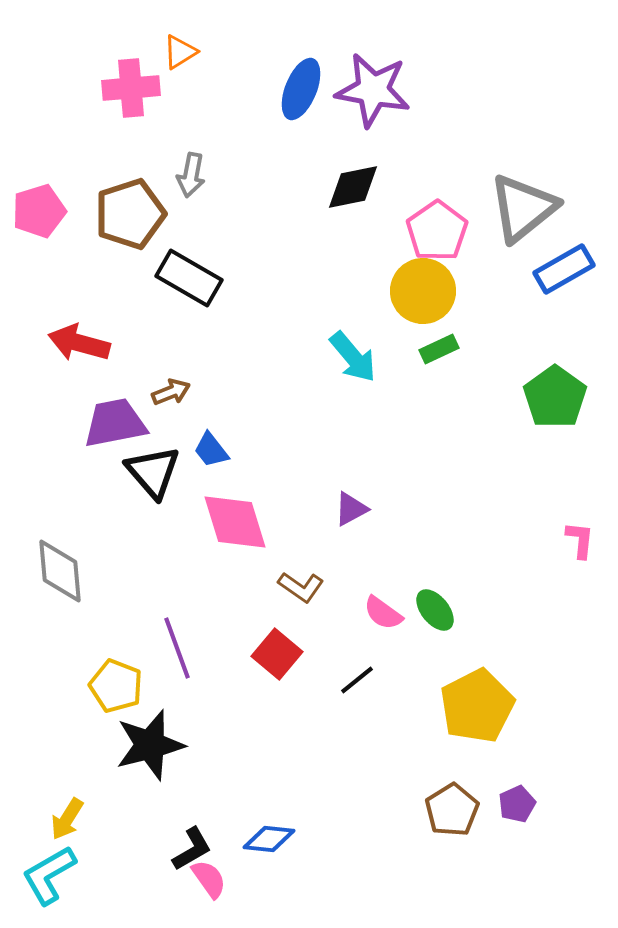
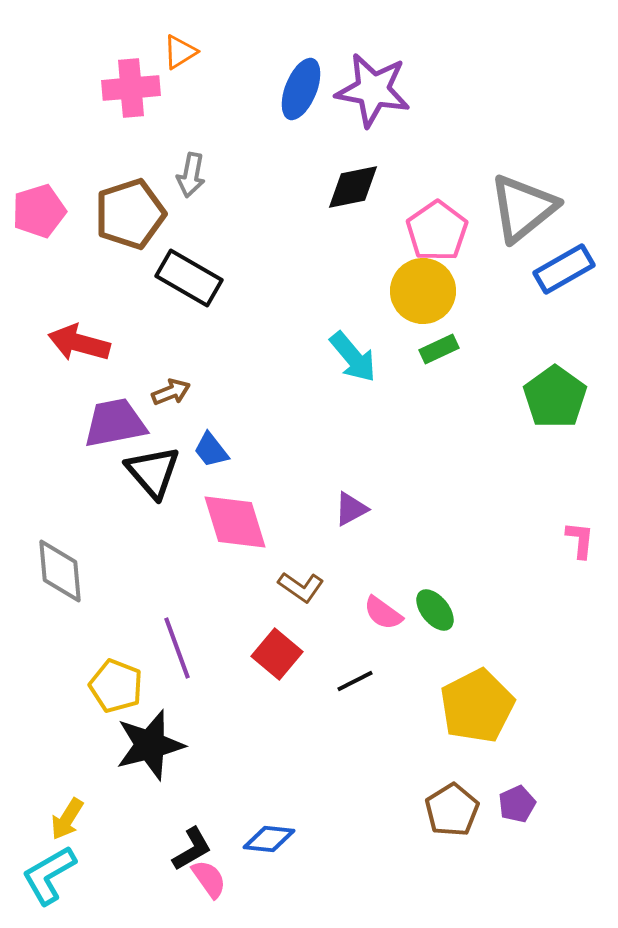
black line at (357, 680): moved 2 px left, 1 px down; rotated 12 degrees clockwise
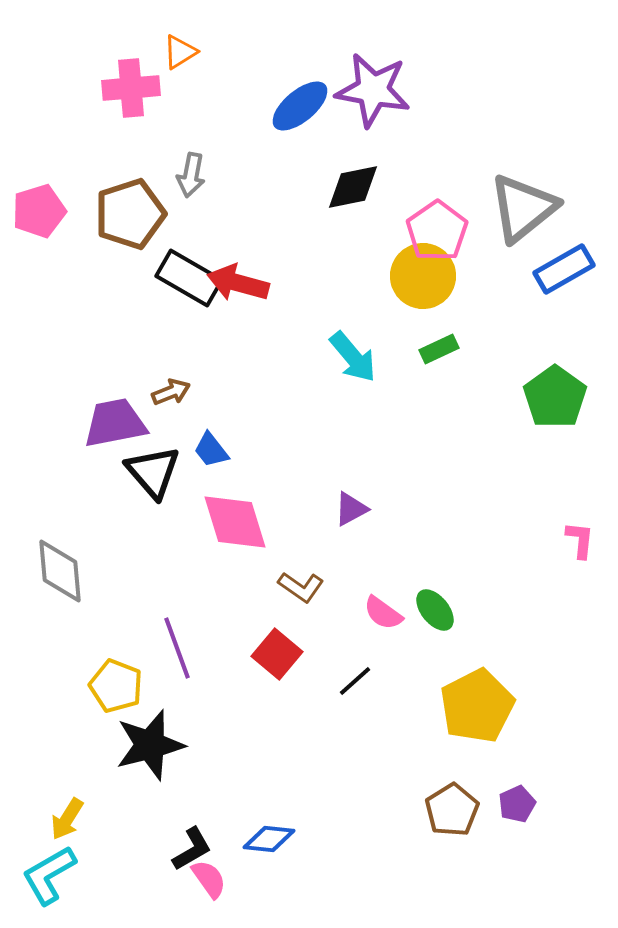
blue ellipse at (301, 89): moved 1 px left, 17 px down; rotated 28 degrees clockwise
yellow circle at (423, 291): moved 15 px up
red arrow at (79, 343): moved 159 px right, 60 px up
black line at (355, 681): rotated 15 degrees counterclockwise
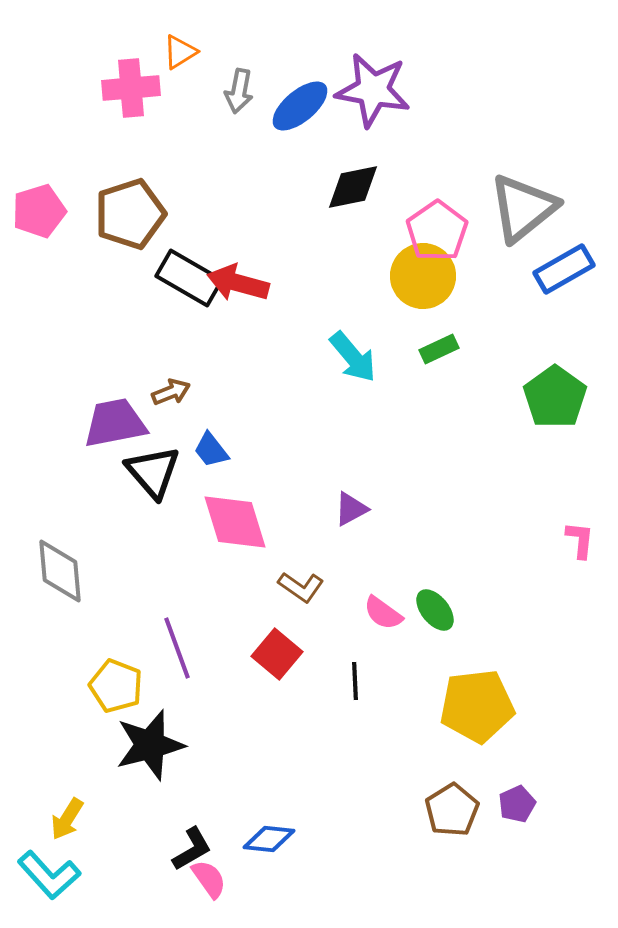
gray arrow at (191, 175): moved 48 px right, 84 px up
black line at (355, 681): rotated 51 degrees counterclockwise
yellow pentagon at (477, 706): rotated 20 degrees clockwise
cyan L-shape at (49, 875): rotated 102 degrees counterclockwise
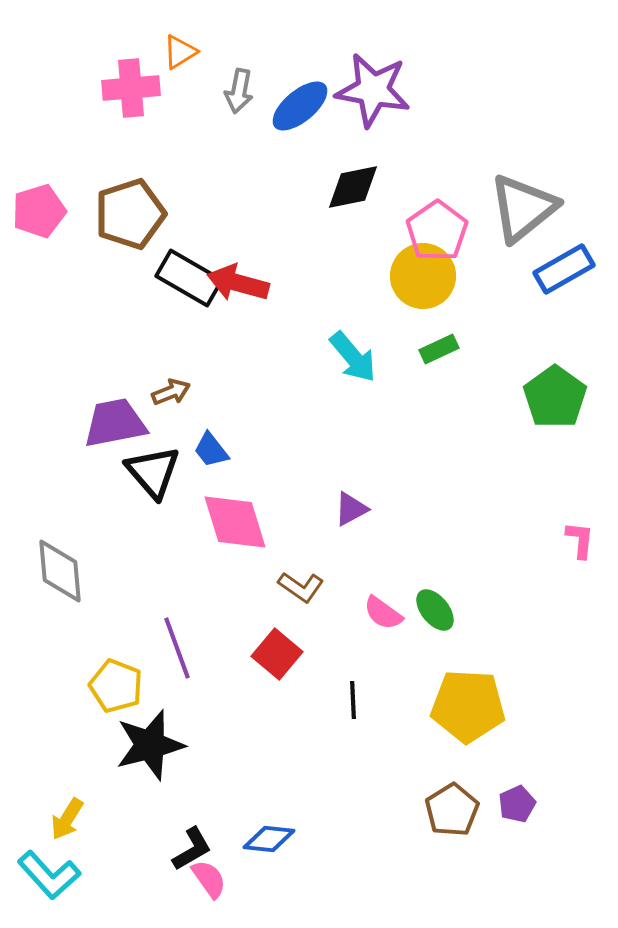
black line at (355, 681): moved 2 px left, 19 px down
yellow pentagon at (477, 706): moved 9 px left; rotated 10 degrees clockwise
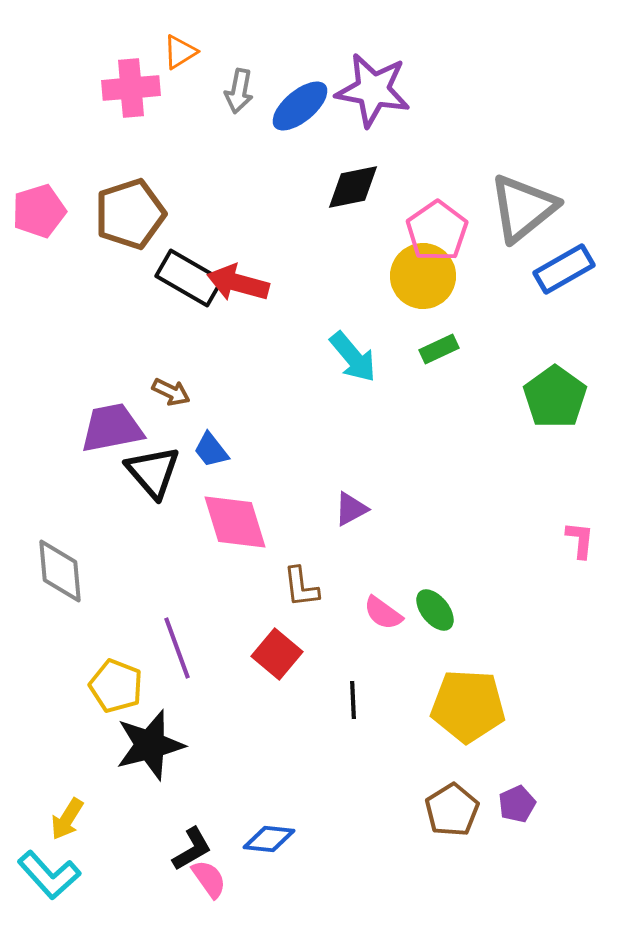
brown arrow at (171, 392): rotated 48 degrees clockwise
purple trapezoid at (115, 423): moved 3 px left, 5 px down
brown L-shape at (301, 587): rotated 48 degrees clockwise
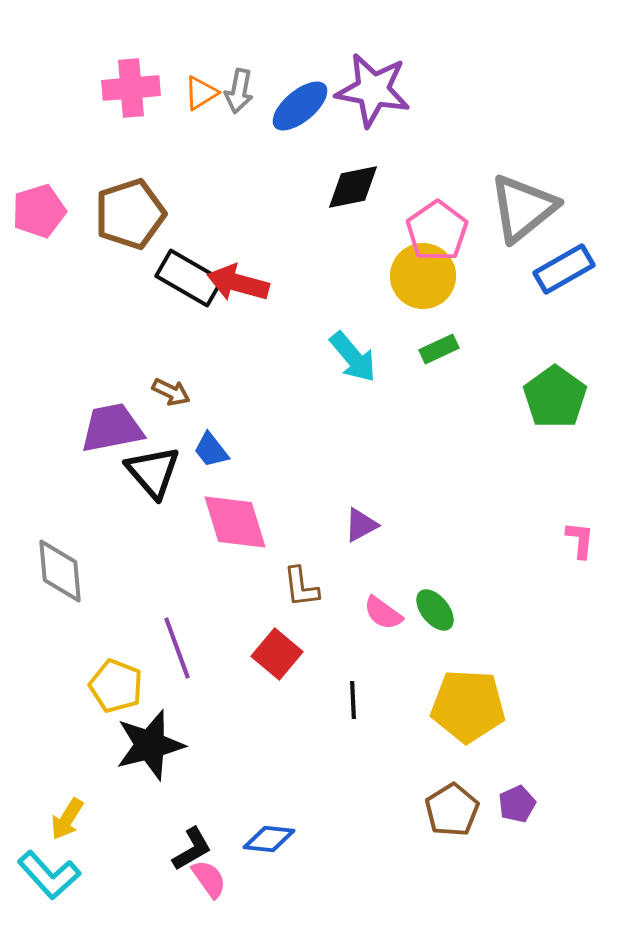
orange triangle at (180, 52): moved 21 px right, 41 px down
purple triangle at (351, 509): moved 10 px right, 16 px down
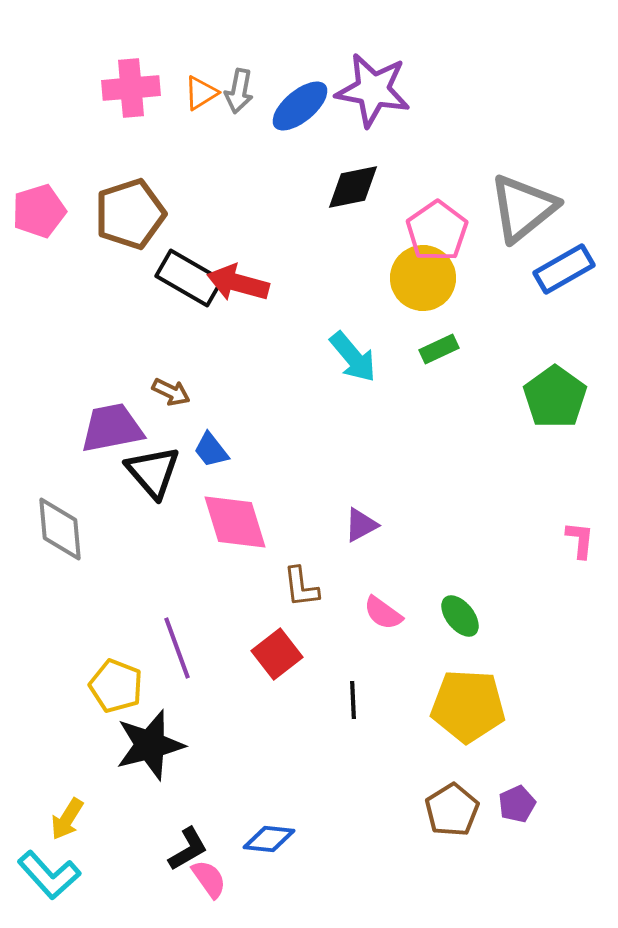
yellow circle at (423, 276): moved 2 px down
gray diamond at (60, 571): moved 42 px up
green ellipse at (435, 610): moved 25 px right, 6 px down
red square at (277, 654): rotated 12 degrees clockwise
black L-shape at (192, 849): moved 4 px left
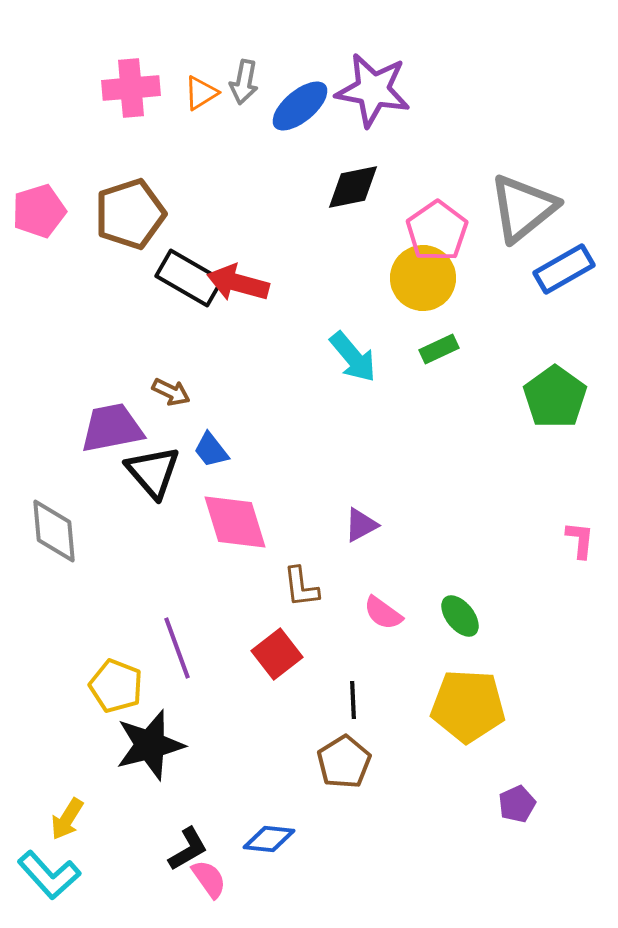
gray arrow at (239, 91): moved 5 px right, 9 px up
gray diamond at (60, 529): moved 6 px left, 2 px down
brown pentagon at (452, 810): moved 108 px left, 48 px up
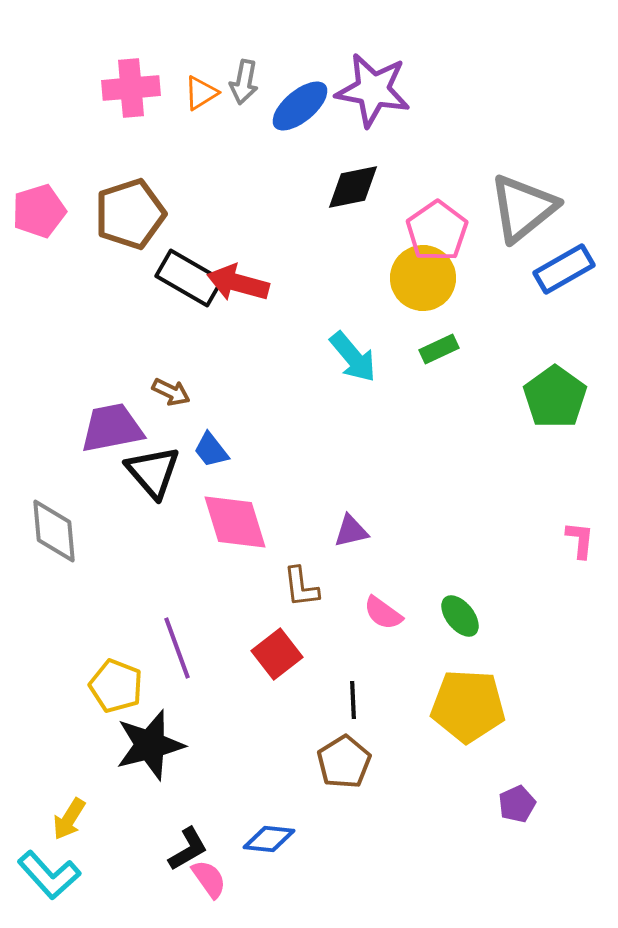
purple triangle at (361, 525): moved 10 px left, 6 px down; rotated 15 degrees clockwise
yellow arrow at (67, 819): moved 2 px right
